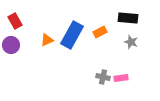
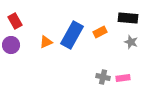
orange triangle: moved 1 px left, 2 px down
pink rectangle: moved 2 px right
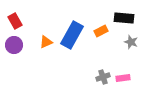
black rectangle: moved 4 px left
orange rectangle: moved 1 px right, 1 px up
purple circle: moved 3 px right
gray cross: rotated 32 degrees counterclockwise
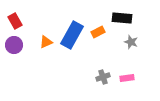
black rectangle: moved 2 px left
orange rectangle: moved 3 px left, 1 px down
pink rectangle: moved 4 px right
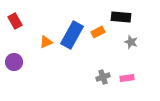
black rectangle: moved 1 px left, 1 px up
purple circle: moved 17 px down
